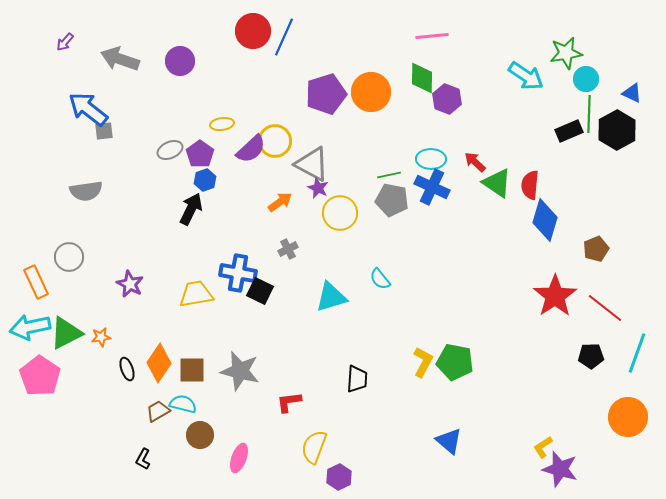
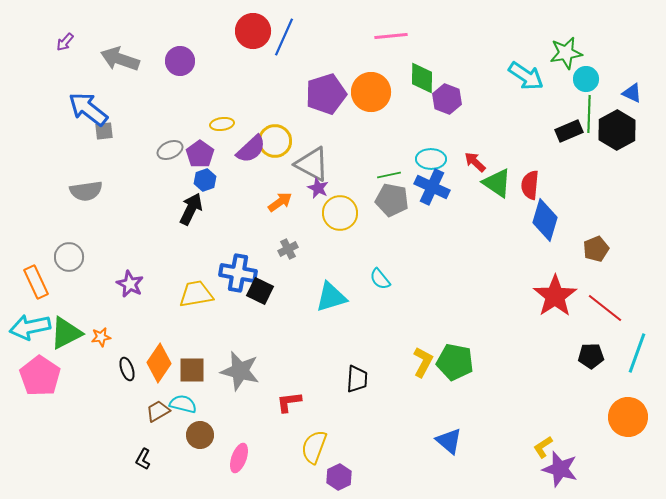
pink line at (432, 36): moved 41 px left
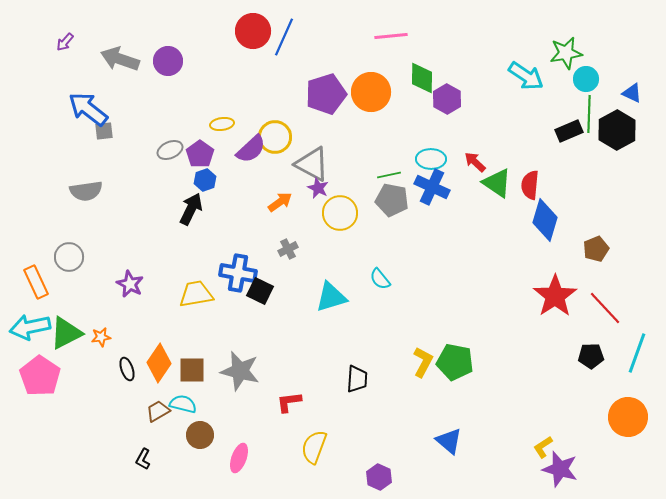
purple circle at (180, 61): moved 12 px left
purple hexagon at (447, 99): rotated 8 degrees clockwise
yellow circle at (275, 141): moved 4 px up
red line at (605, 308): rotated 9 degrees clockwise
purple hexagon at (339, 477): moved 40 px right; rotated 10 degrees counterclockwise
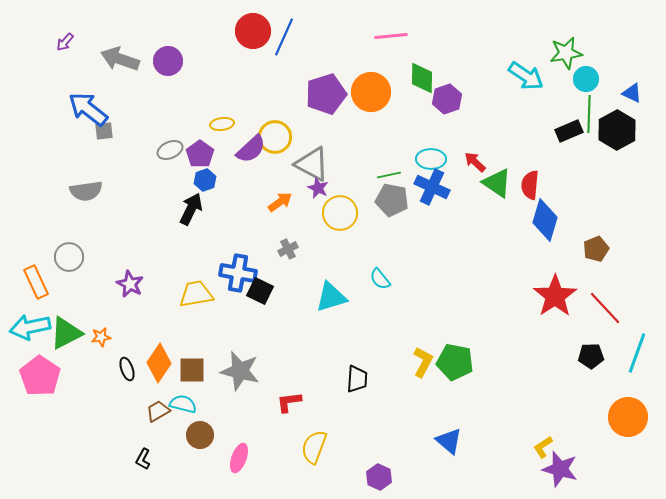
purple hexagon at (447, 99): rotated 12 degrees clockwise
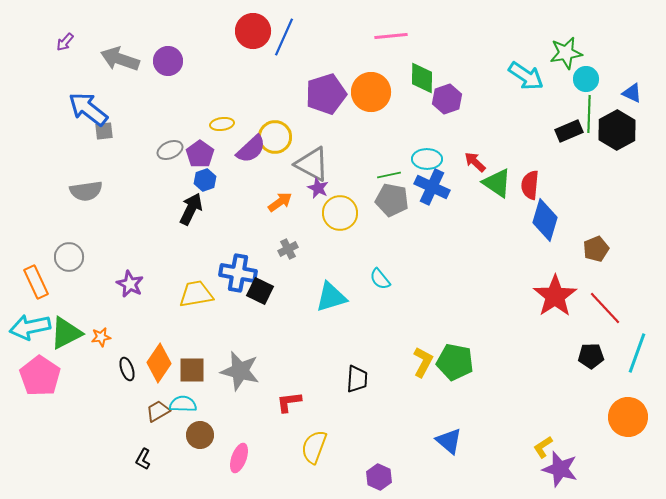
cyan ellipse at (431, 159): moved 4 px left
cyan semicircle at (183, 404): rotated 12 degrees counterclockwise
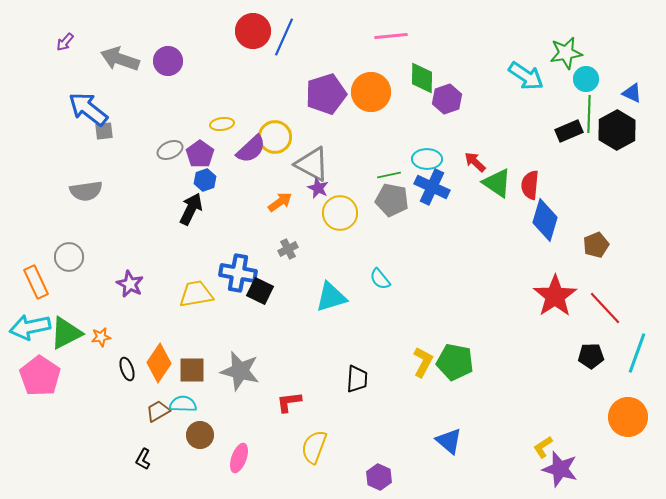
brown pentagon at (596, 249): moved 4 px up
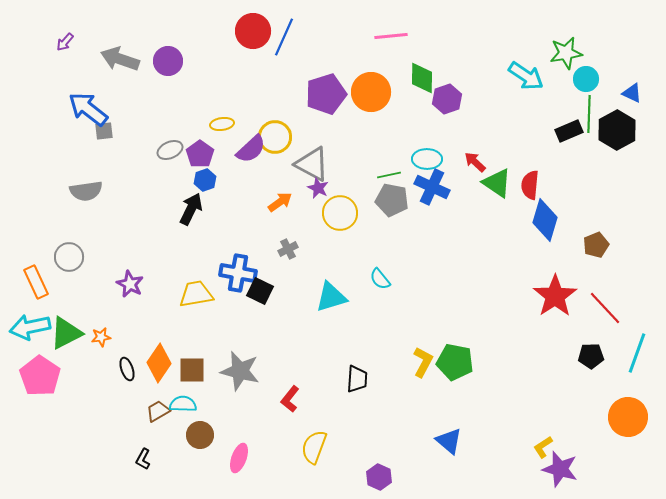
red L-shape at (289, 402): moved 1 px right, 3 px up; rotated 44 degrees counterclockwise
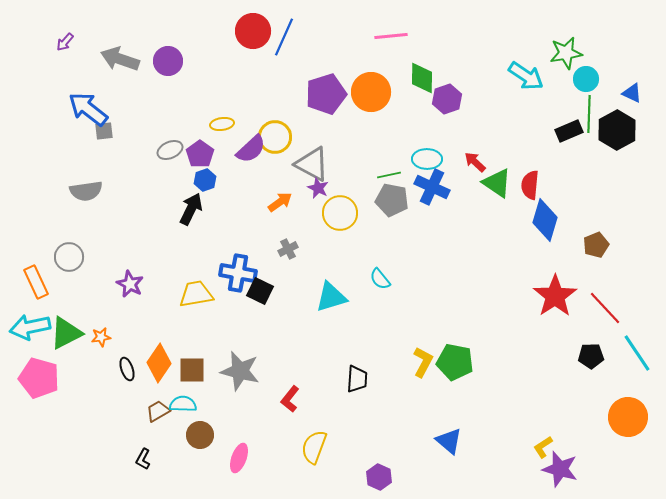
cyan line at (637, 353): rotated 54 degrees counterclockwise
pink pentagon at (40, 376): moved 1 px left, 2 px down; rotated 18 degrees counterclockwise
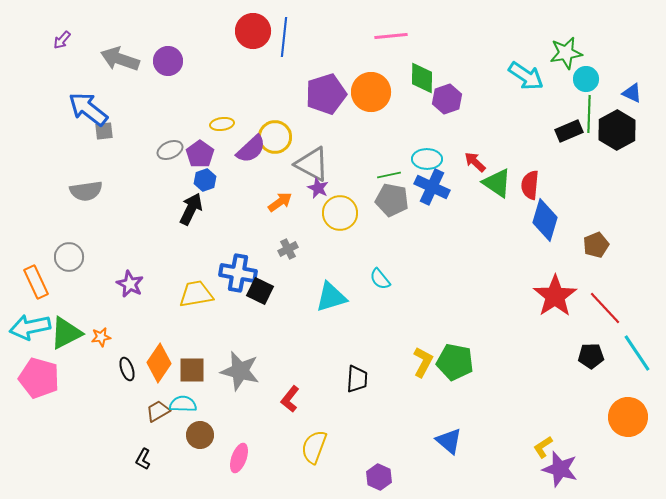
blue line at (284, 37): rotated 18 degrees counterclockwise
purple arrow at (65, 42): moved 3 px left, 2 px up
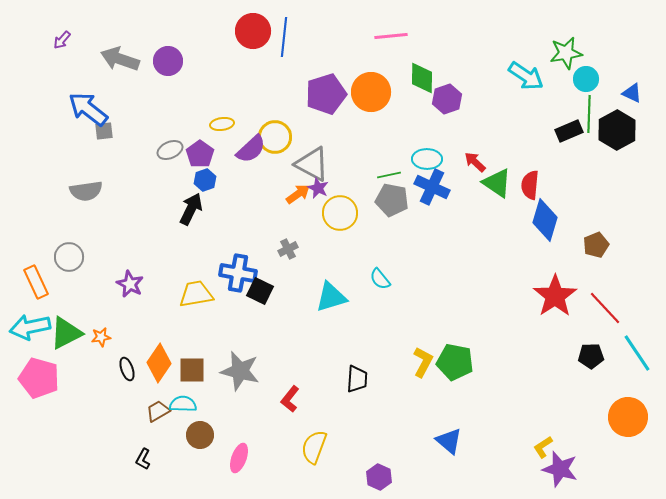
orange arrow at (280, 202): moved 18 px right, 8 px up
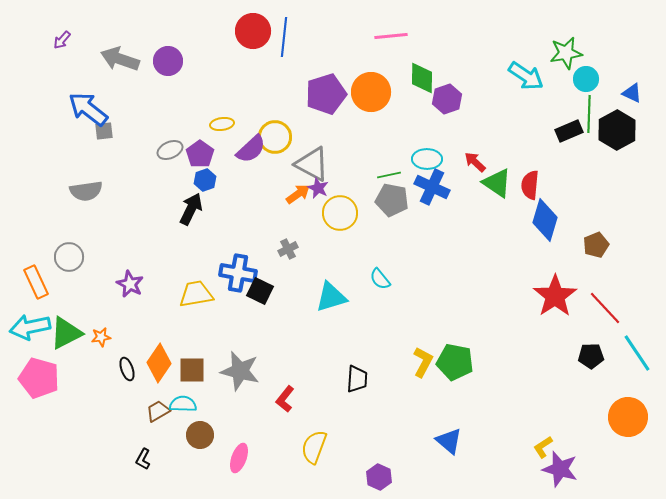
red L-shape at (290, 399): moved 5 px left
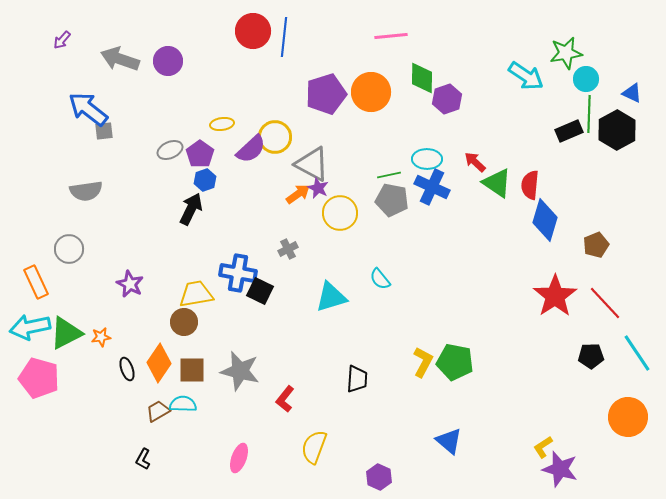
gray circle at (69, 257): moved 8 px up
red line at (605, 308): moved 5 px up
brown circle at (200, 435): moved 16 px left, 113 px up
